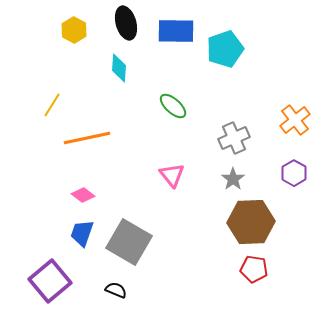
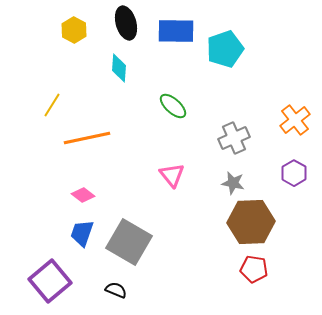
gray star: moved 4 px down; rotated 25 degrees counterclockwise
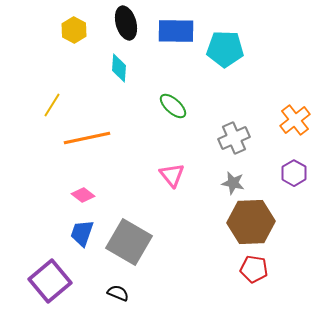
cyan pentagon: rotated 21 degrees clockwise
black semicircle: moved 2 px right, 3 px down
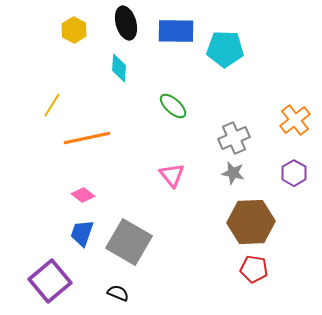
gray star: moved 10 px up
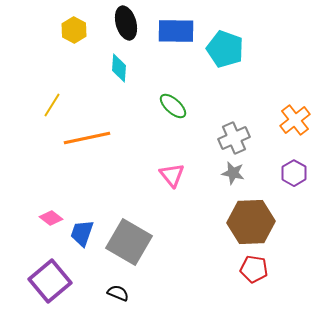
cyan pentagon: rotated 18 degrees clockwise
pink diamond: moved 32 px left, 23 px down
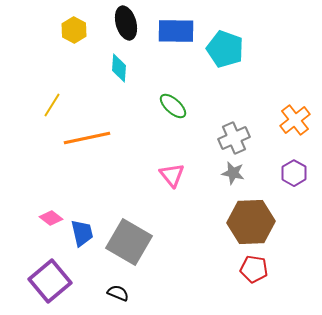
blue trapezoid: rotated 148 degrees clockwise
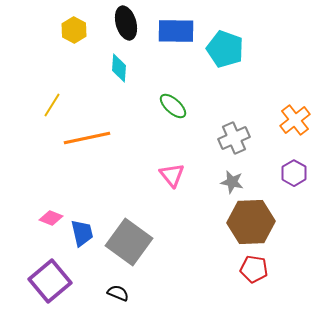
gray star: moved 1 px left, 9 px down
pink diamond: rotated 15 degrees counterclockwise
gray square: rotated 6 degrees clockwise
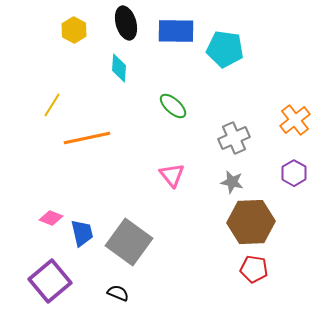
cyan pentagon: rotated 12 degrees counterclockwise
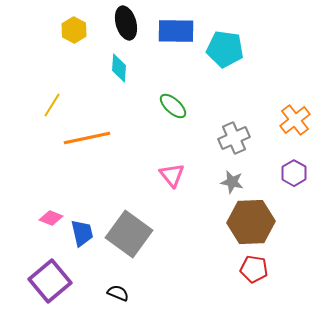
gray square: moved 8 px up
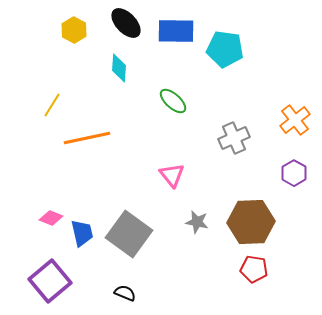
black ellipse: rotated 28 degrees counterclockwise
green ellipse: moved 5 px up
gray star: moved 35 px left, 40 px down
black semicircle: moved 7 px right
